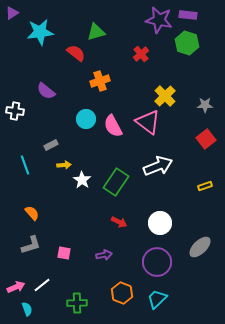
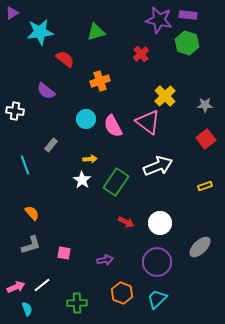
red semicircle: moved 11 px left, 6 px down
gray rectangle: rotated 24 degrees counterclockwise
yellow arrow: moved 26 px right, 6 px up
red arrow: moved 7 px right
purple arrow: moved 1 px right, 5 px down
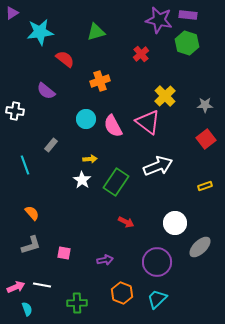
white circle: moved 15 px right
white line: rotated 48 degrees clockwise
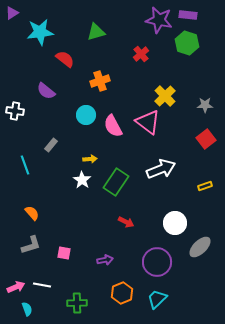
cyan circle: moved 4 px up
white arrow: moved 3 px right, 3 px down
orange hexagon: rotated 15 degrees clockwise
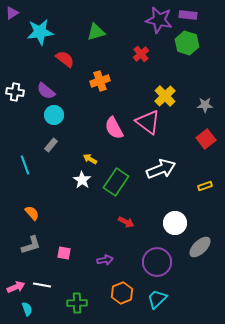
white cross: moved 19 px up
cyan circle: moved 32 px left
pink semicircle: moved 1 px right, 2 px down
yellow arrow: rotated 144 degrees counterclockwise
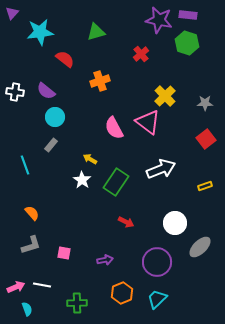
purple triangle: rotated 16 degrees counterclockwise
gray star: moved 2 px up
cyan circle: moved 1 px right, 2 px down
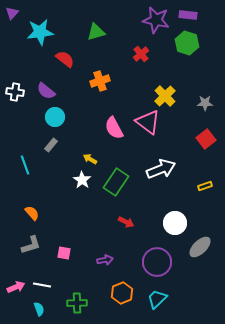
purple star: moved 3 px left
cyan semicircle: moved 12 px right
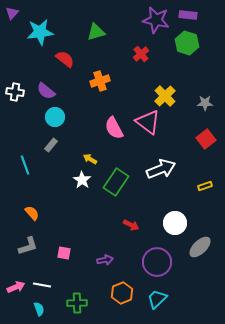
red arrow: moved 5 px right, 3 px down
gray L-shape: moved 3 px left, 1 px down
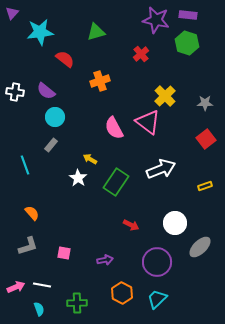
white star: moved 4 px left, 2 px up
orange hexagon: rotated 10 degrees counterclockwise
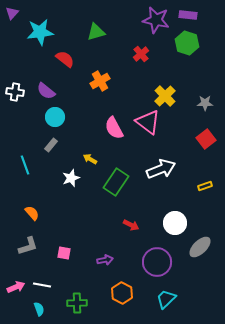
orange cross: rotated 12 degrees counterclockwise
white star: moved 7 px left; rotated 18 degrees clockwise
cyan trapezoid: moved 9 px right
